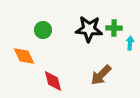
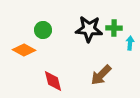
orange diamond: moved 6 px up; rotated 35 degrees counterclockwise
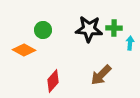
red diamond: rotated 55 degrees clockwise
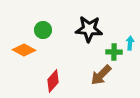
green cross: moved 24 px down
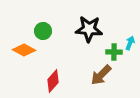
green circle: moved 1 px down
cyan arrow: rotated 16 degrees clockwise
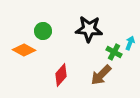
green cross: rotated 28 degrees clockwise
red diamond: moved 8 px right, 6 px up
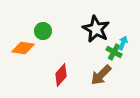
black star: moved 7 px right; rotated 24 degrees clockwise
cyan arrow: moved 7 px left
orange diamond: moved 1 px left, 2 px up; rotated 20 degrees counterclockwise
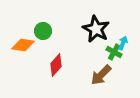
orange diamond: moved 3 px up
red diamond: moved 5 px left, 10 px up
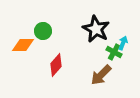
orange diamond: rotated 10 degrees counterclockwise
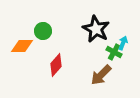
orange diamond: moved 1 px left, 1 px down
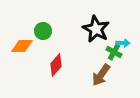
cyan arrow: rotated 72 degrees clockwise
brown arrow: rotated 10 degrees counterclockwise
